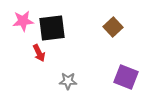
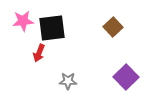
red arrow: rotated 48 degrees clockwise
purple square: rotated 25 degrees clockwise
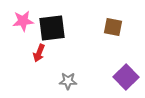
brown square: rotated 36 degrees counterclockwise
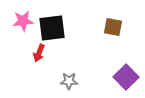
gray star: moved 1 px right
